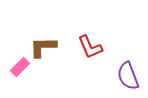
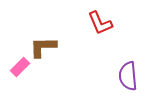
red L-shape: moved 10 px right, 24 px up
purple semicircle: rotated 16 degrees clockwise
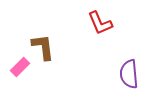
brown L-shape: rotated 84 degrees clockwise
purple semicircle: moved 1 px right, 2 px up
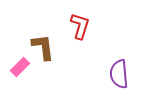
red L-shape: moved 20 px left, 3 px down; rotated 140 degrees counterclockwise
purple semicircle: moved 10 px left
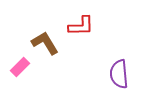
red L-shape: moved 1 px right; rotated 72 degrees clockwise
brown L-shape: moved 2 px right, 4 px up; rotated 24 degrees counterclockwise
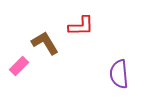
pink rectangle: moved 1 px left, 1 px up
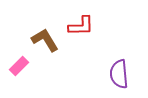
brown L-shape: moved 3 px up
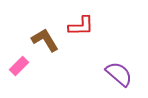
purple semicircle: rotated 136 degrees clockwise
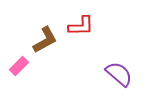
brown L-shape: rotated 92 degrees clockwise
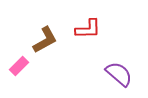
red L-shape: moved 7 px right, 3 px down
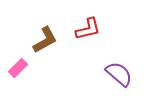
red L-shape: rotated 12 degrees counterclockwise
pink rectangle: moved 1 px left, 2 px down
